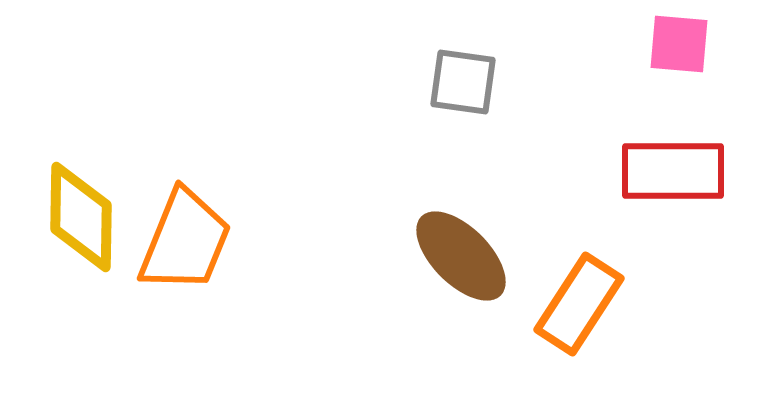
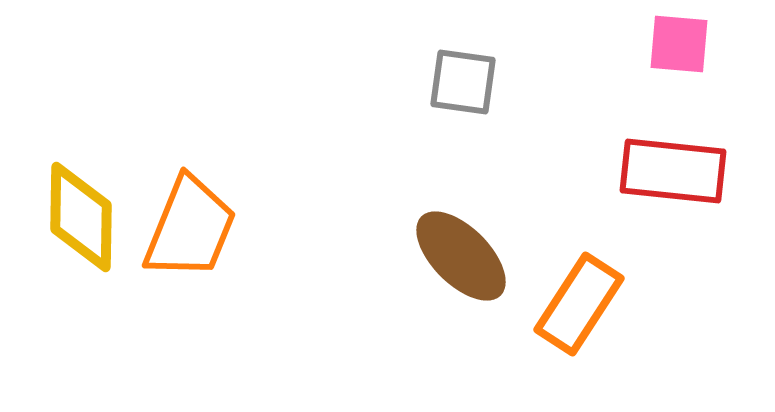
red rectangle: rotated 6 degrees clockwise
orange trapezoid: moved 5 px right, 13 px up
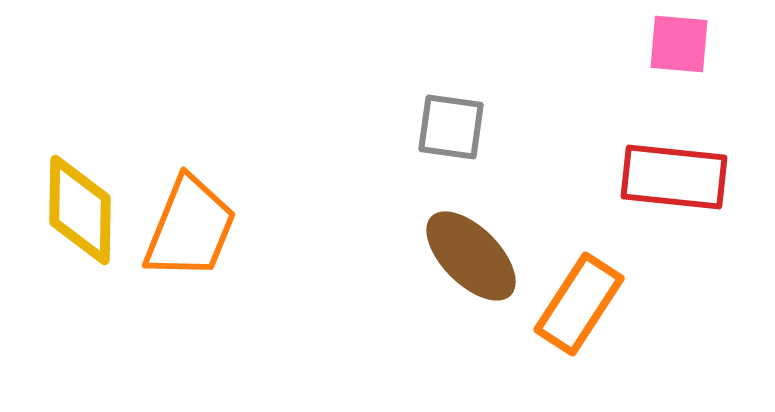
gray square: moved 12 px left, 45 px down
red rectangle: moved 1 px right, 6 px down
yellow diamond: moved 1 px left, 7 px up
brown ellipse: moved 10 px right
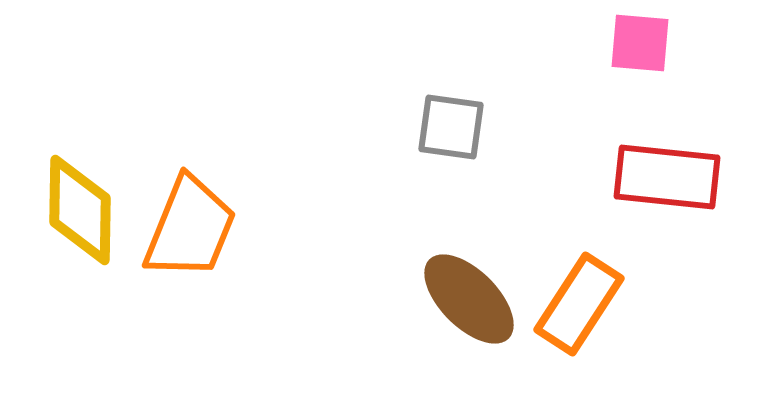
pink square: moved 39 px left, 1 px up
red rectangle: moved 7 px left
brown ellipse: moved 2 px left, 43 px down
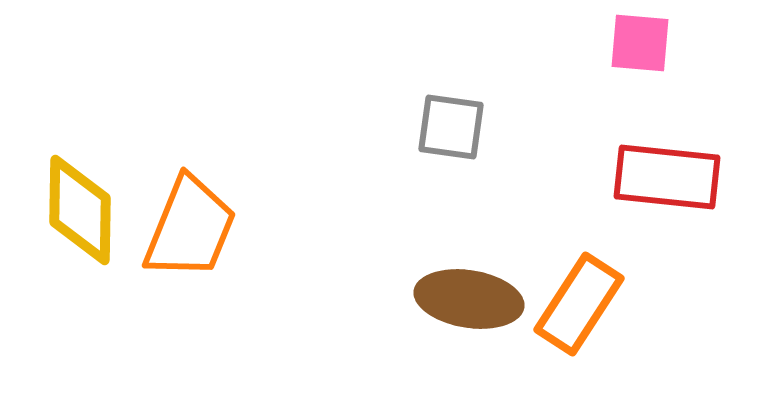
brown ellipse: rotated 36 degrees counterclockwise
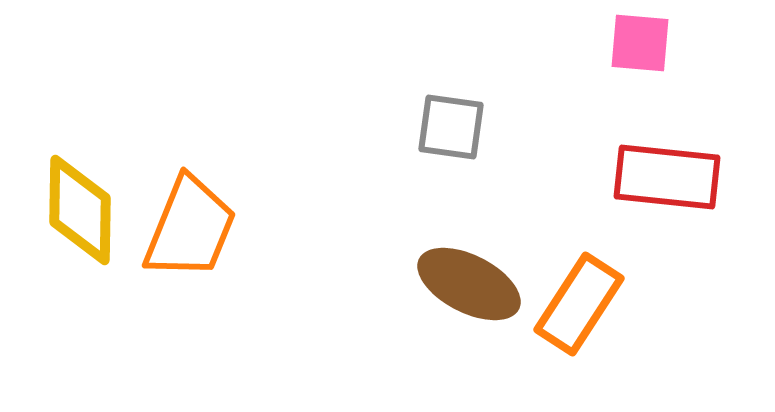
brown ellipse: moved 15 px up; rotated 18 degrees clockwise
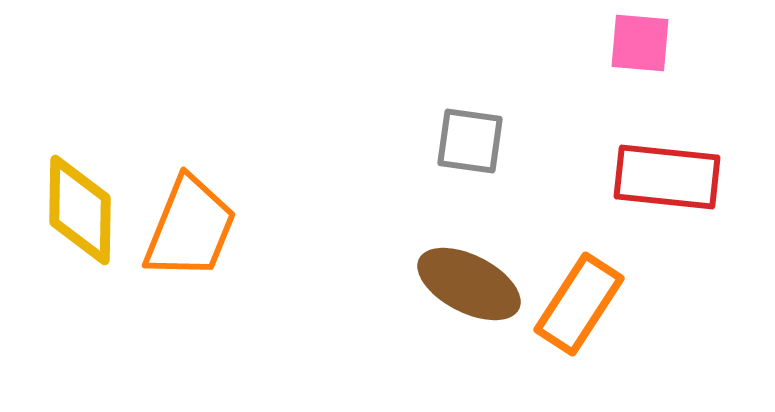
gray square: moved 19 px right, 14 px down
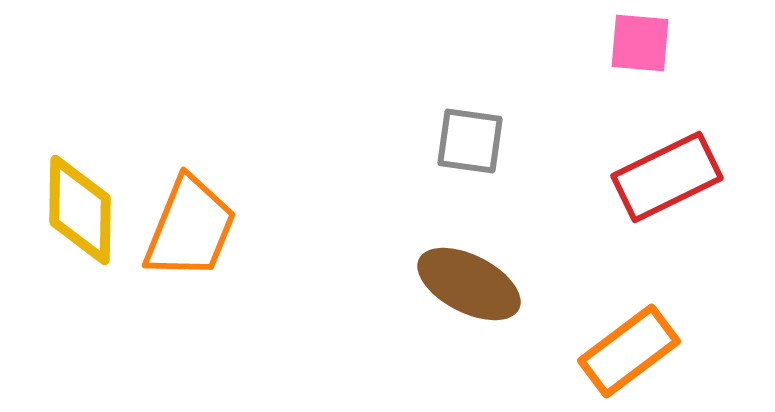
red rectangle: rotated 32 degrees counterclockwise
orange rectangle: moved 50 px right, 47 px down; rotated 20 degrees clockwise
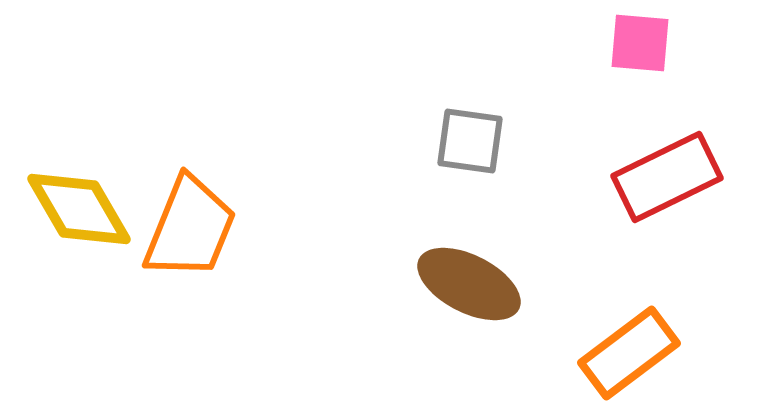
yellow diamond: moved 1 px left, 1 px up; rotated 31 degrees counterclockwise
orange rectangle: moved 2 px down
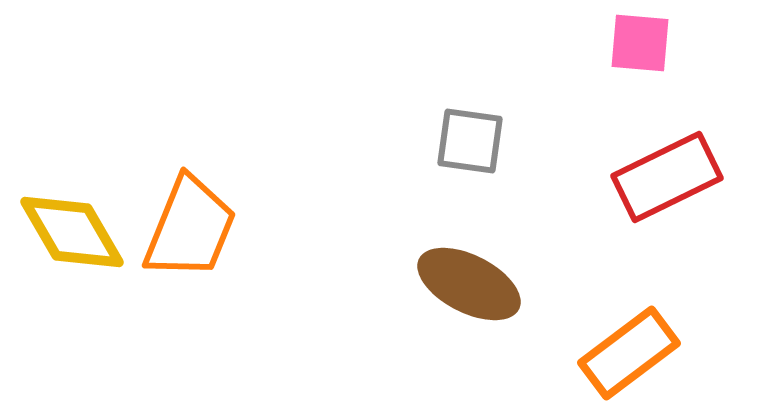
yellow diamond: moved 7 px left, 23 px down
